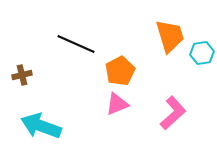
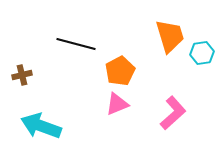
black line: rotated 9 degrees counterclockwise
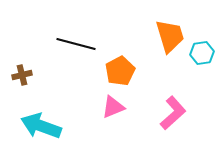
pink triangle: moved 4 px left, 3 px down
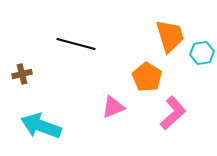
orange pentagon: moved 27 px right, 6 px down; rotated 12 degrees counterclockwise
brown cross: moved 1 px up
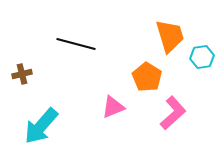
cyan hexagon: moved 4 px down
cyan arrow: rotated 69 degrees counterclockwise
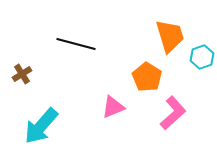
cyan hexagon: rotated 10 degrees counterclockwise
brown cross: rotated 18 degrees counterclockwise
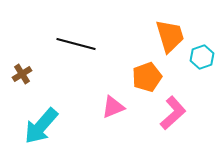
orange pentagon: rotated 20 degrees clockwise
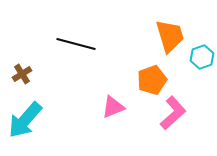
orange pentagon: moved 5 px right, 3 px down
cyan arrow: moved 16 px left, 6 px up
